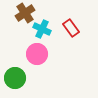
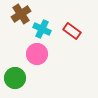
brown cross: moved 4 px left, 1 px down
red rectangle: moved 1 px right, 3 px down; rotated 18 degrees counterclockwise
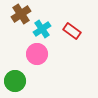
cyan cross: rotated 30 degrees clockwise
green circle: moved 3 px down
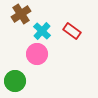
cyan cross: moved 2 px down; rotated 12 degrees counterclockwise
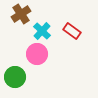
green circle: moved 4 px up
